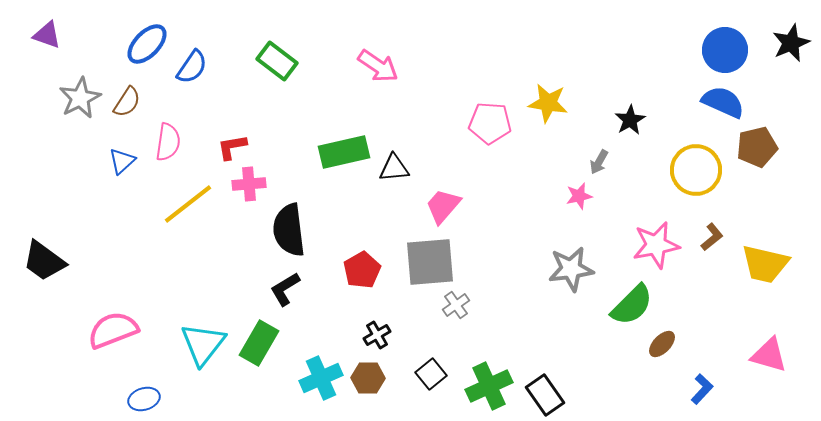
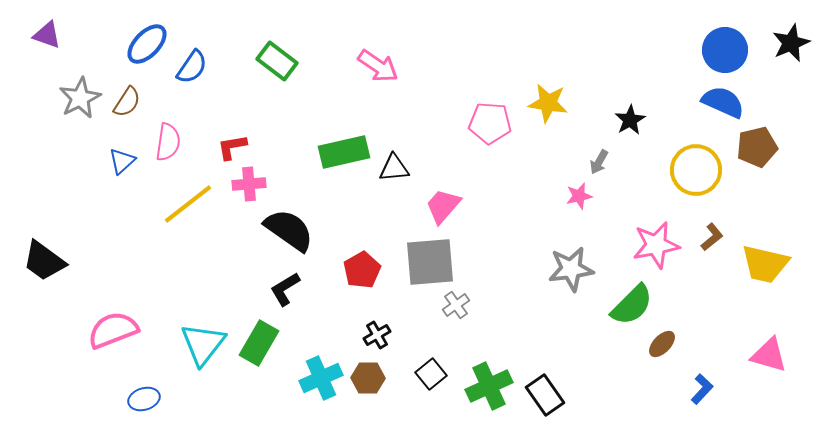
black semicircle at (289, 230): rotated 132 degrees clockwise
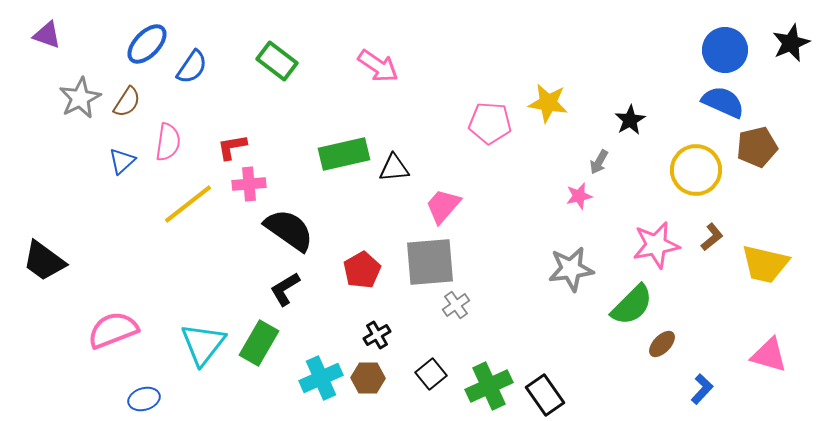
green rectangle at (344, 152): moved 2 px down
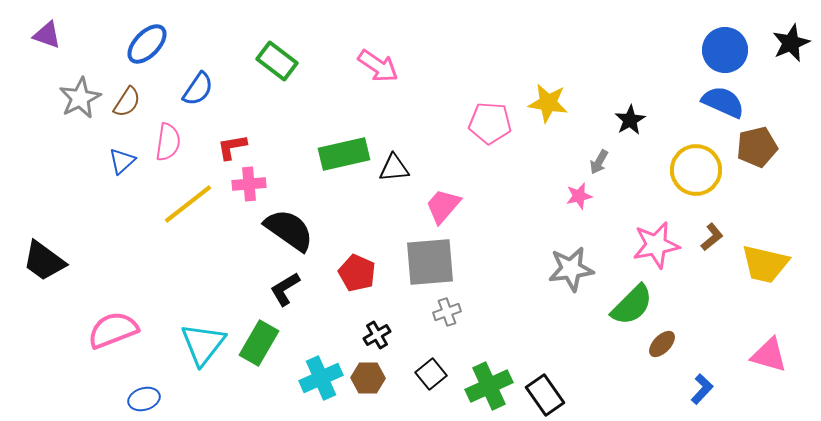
blue semicircle at (192, 67): moved 6 px right, 22 px down
red pentagon at (362, 270): moved 5 px left, 3 px down; rotated 18 degrees counterclockwise
gray cross at (456, 305): moved 9 px left, 7 px down; rotated 16 degrees clockwise
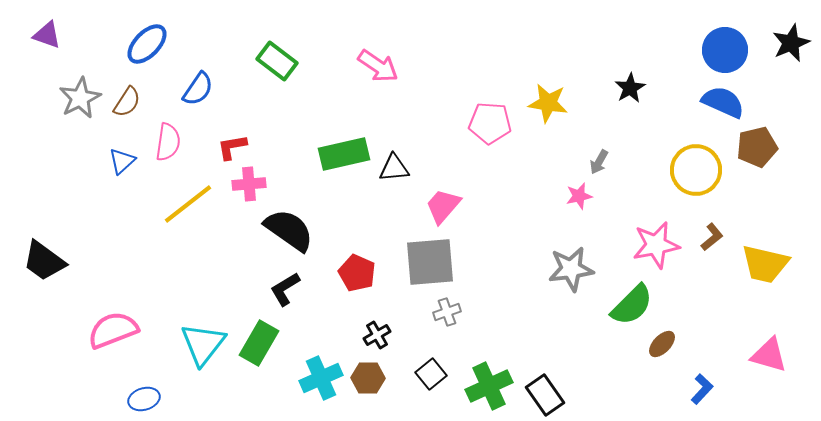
black star at (630, 120): moved 32 px up
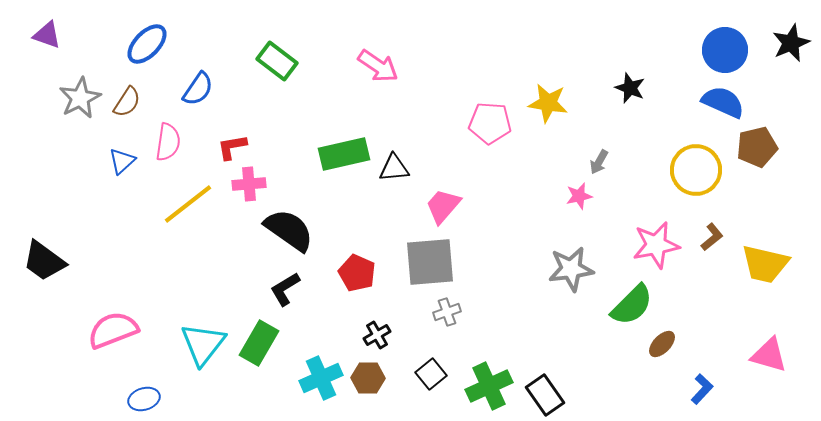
black star at (630, 88): rotated 20 degrees counterclockwise
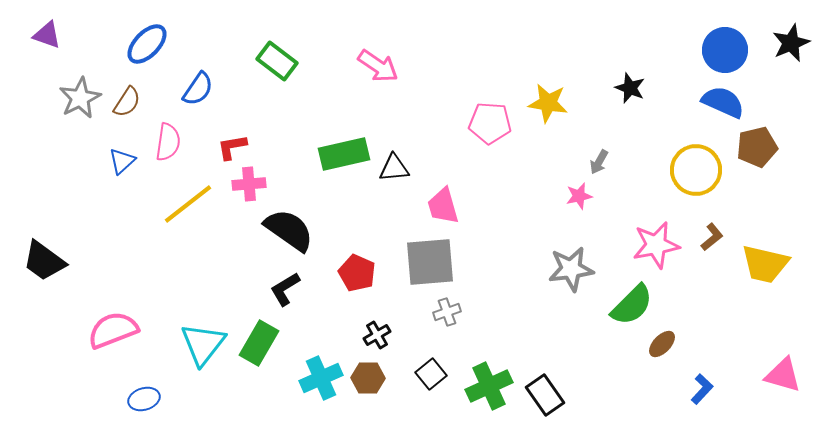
pink trapezoid at (443, 206): rotated 57 degrees counterclockwise
pink triangle at (769, 355): moved 14 px right, 20 px down
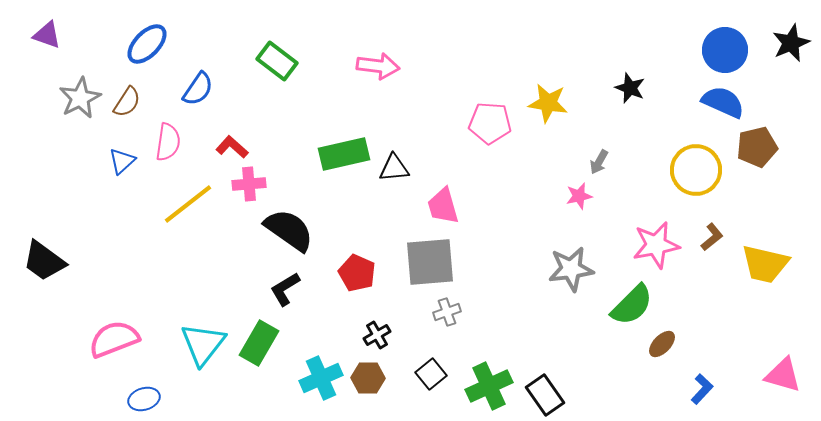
pink arrow at (378, 66): rotated 27 degrees counterclockwise
red L-shape at (232, 147): rotated 52 degrees clockwise
pink semicircle at (113, 330): moved 1 px right, 9 px down
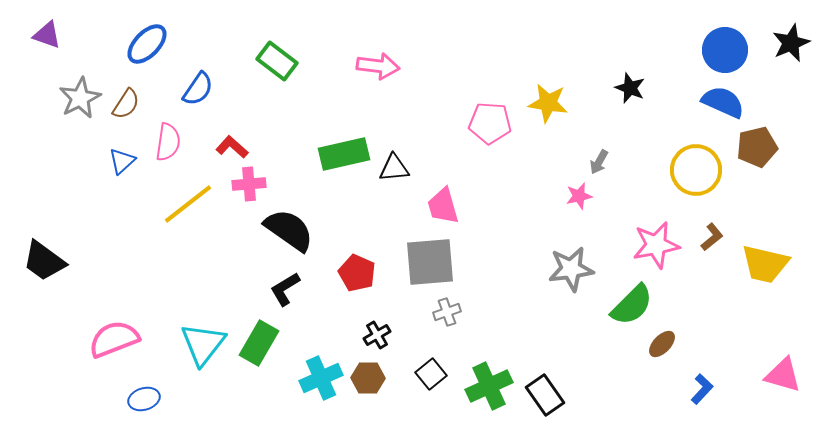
brown semicircle at (127, 102): moved 1 px left, 2 px down
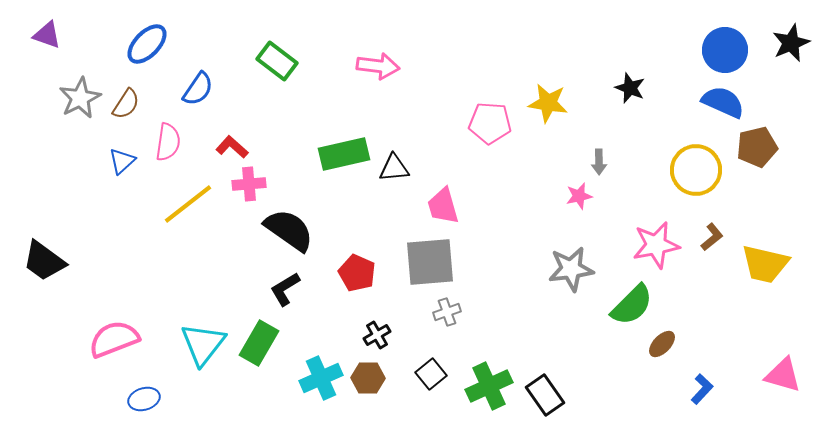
gray arrow at (599, 162): rotated 30 degrees counterclockwise
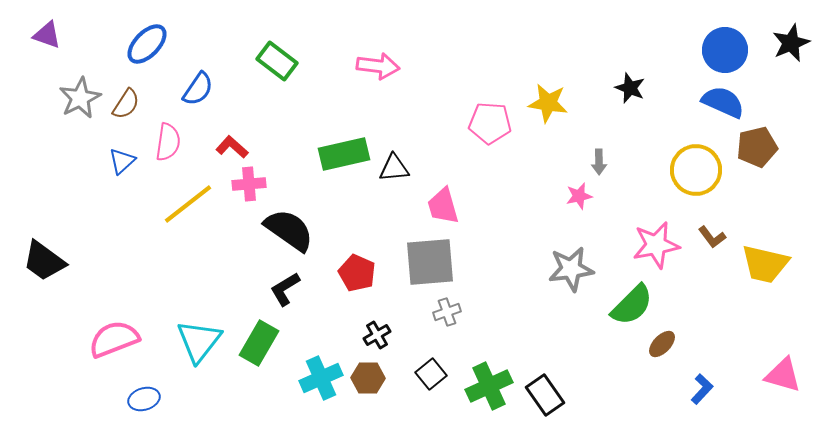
brown L-shape at (712, 237): rotated 92 degrees clockwise
cyan triangle at (203, 344): moved 4 px left, 3 px up
